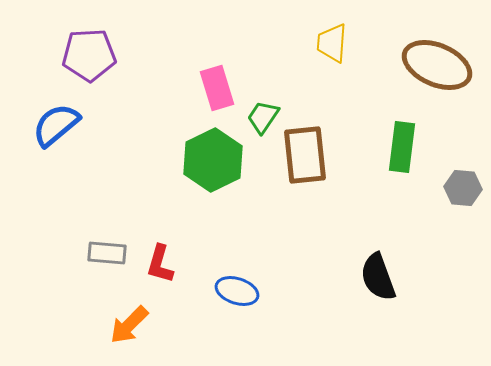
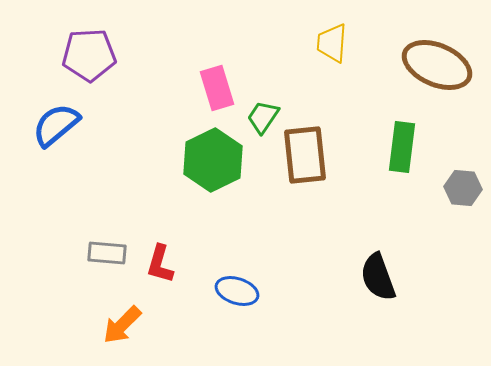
orange arrow: moved 7 px left
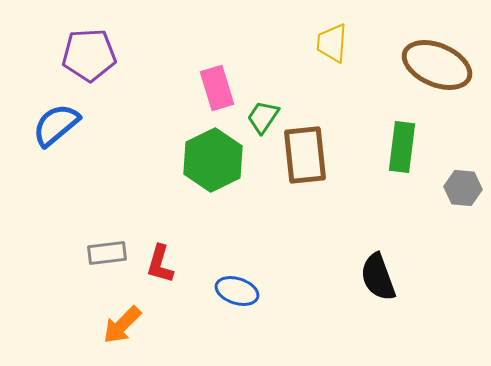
gray rectangle: rotated 12 degrees counterclockwise
